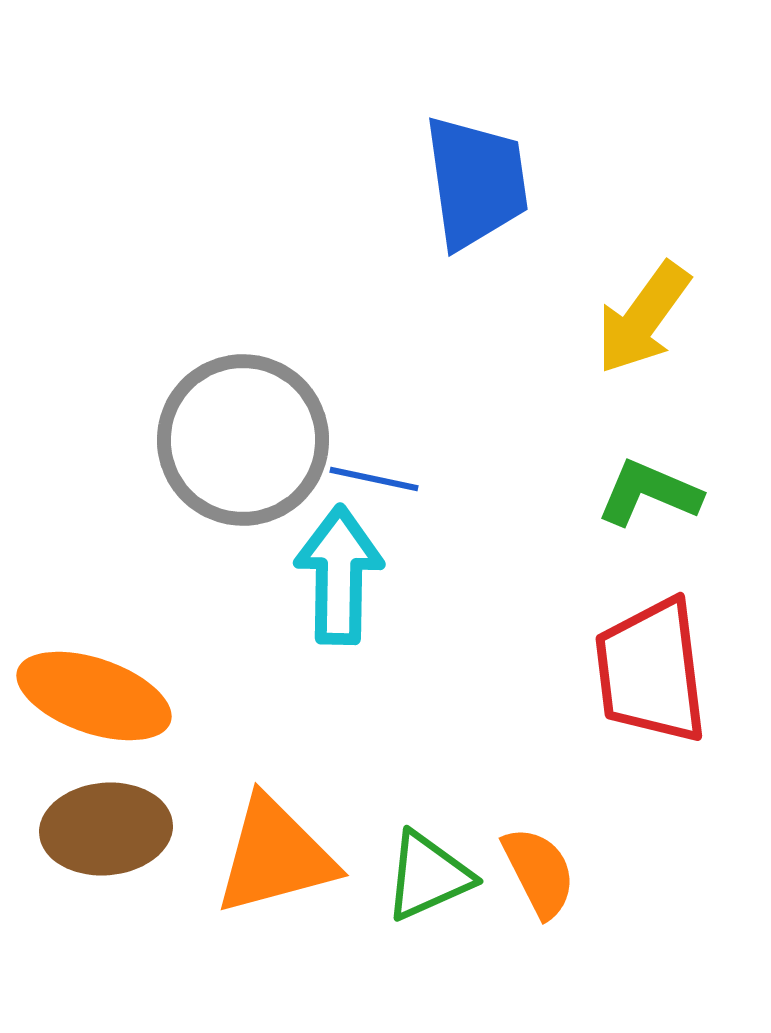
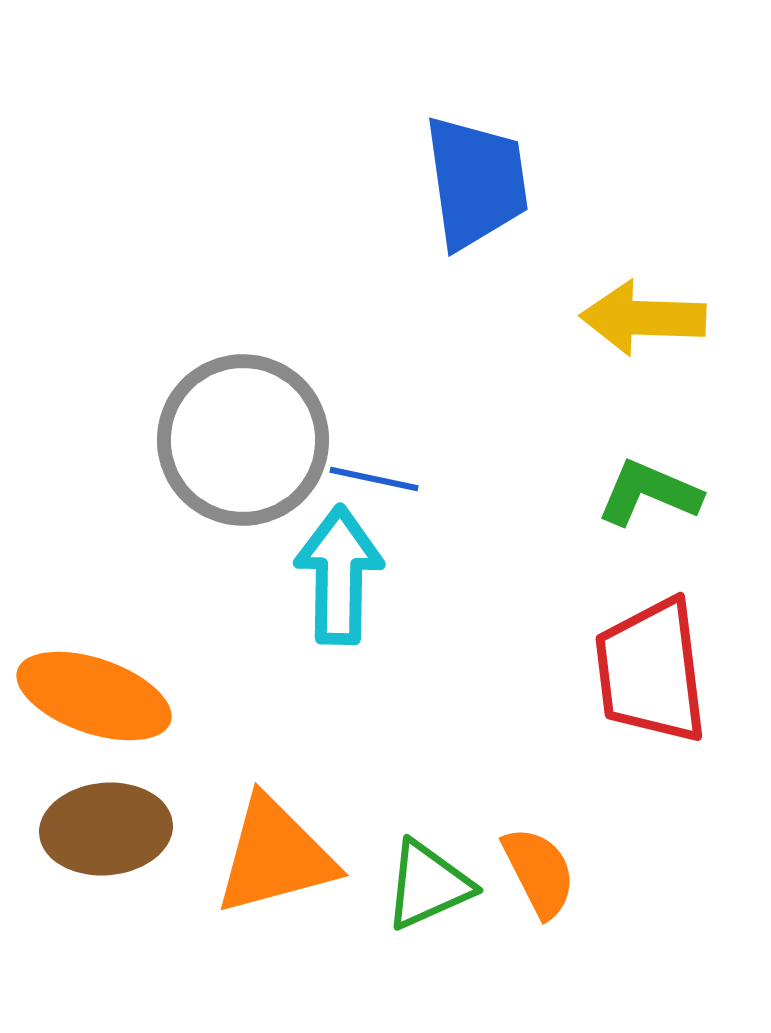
yellow arrow: rotated 56 degrees clockwise
green triangle: moved 9 px down
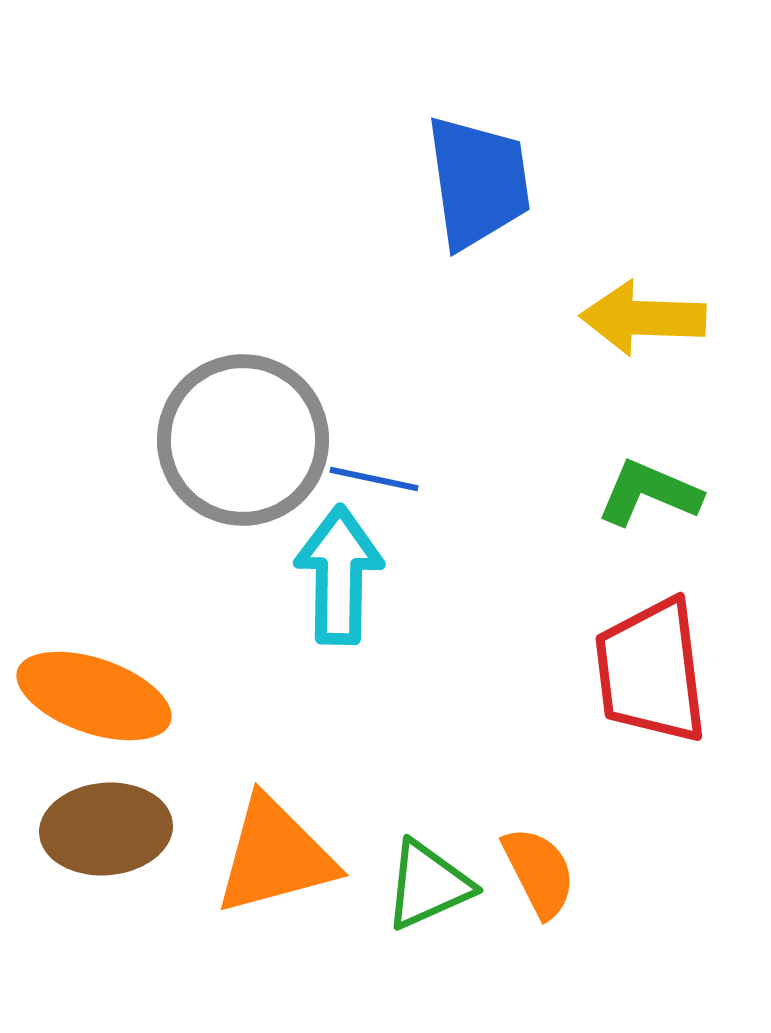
blue trapezoid: moved 2 px right
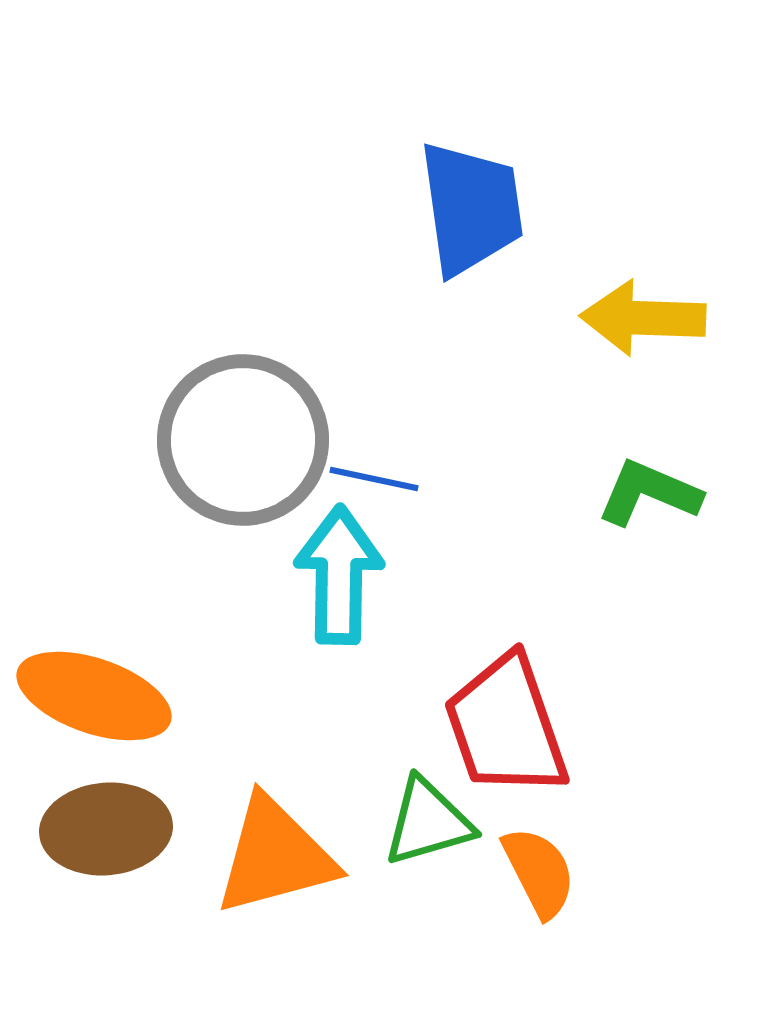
blue trapezoid: moved 7 px left, 26 px down
red trapezoid: moved 145 px left, 55 px down; rotated 12 degrees counterclockwise
green triangle: moved 63 px up; rotated 8 degrees clockwise
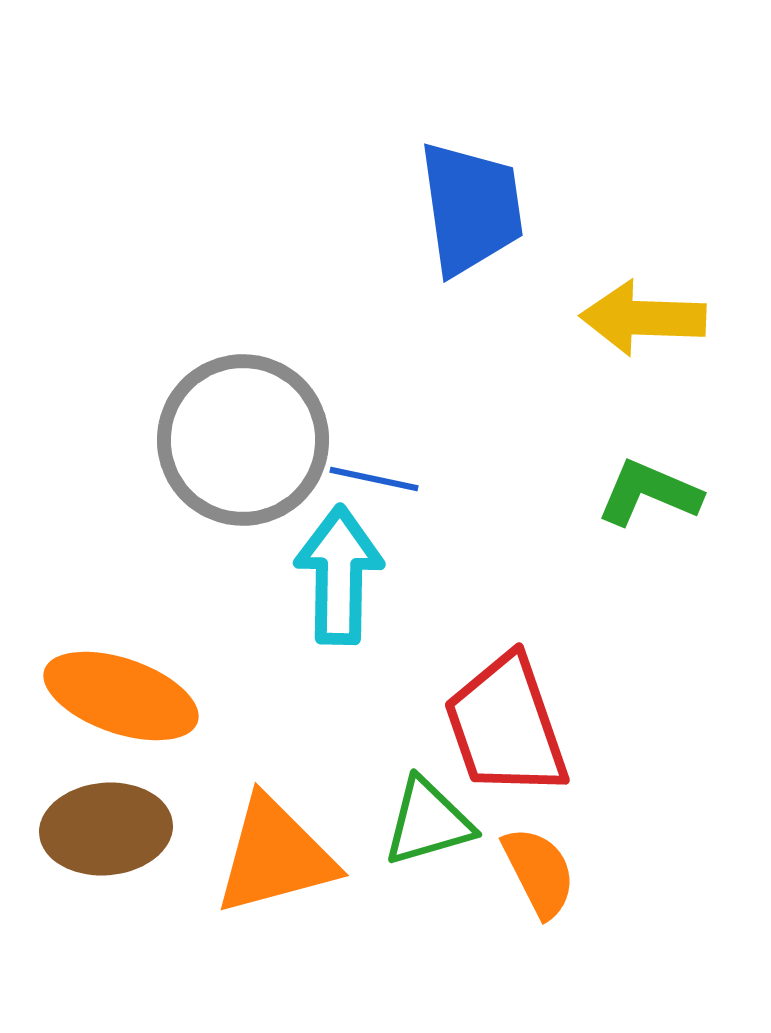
orange ellipse: moved 27 px right
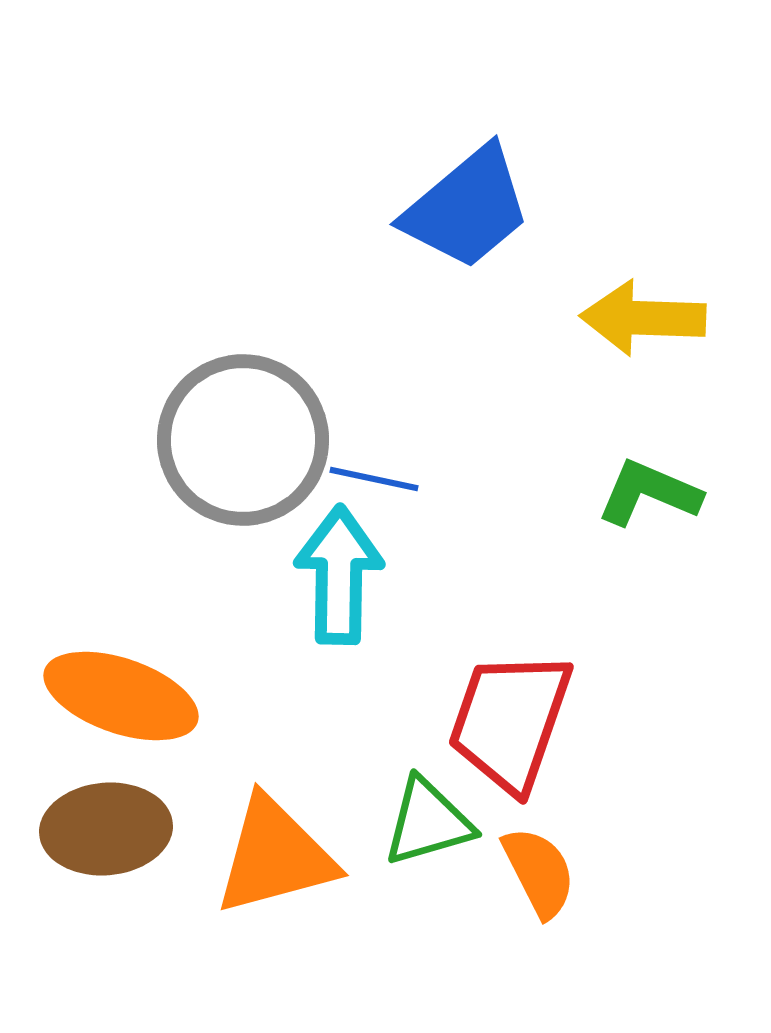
blue trapezoid: moved 4 px left; rotated 58 degrees clockwise
red trapezoid: moved 4 px right, 5 px up; rotated 38 degrees clockwise
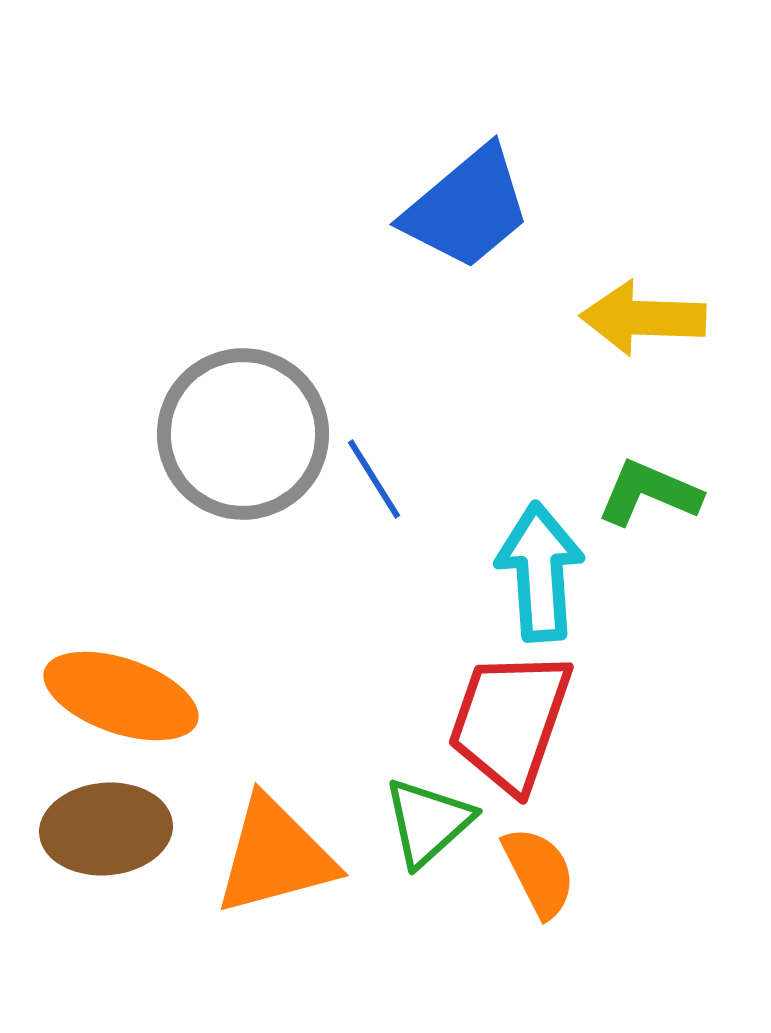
gray circle: moved 6 px up
blue line: rotated 46 degrees clockwise
cyan arrow: moved 201 px right, 3 px up; rotated 5 degrees counterclockwise
green triangle: rotated 26 degrees counterclockwise
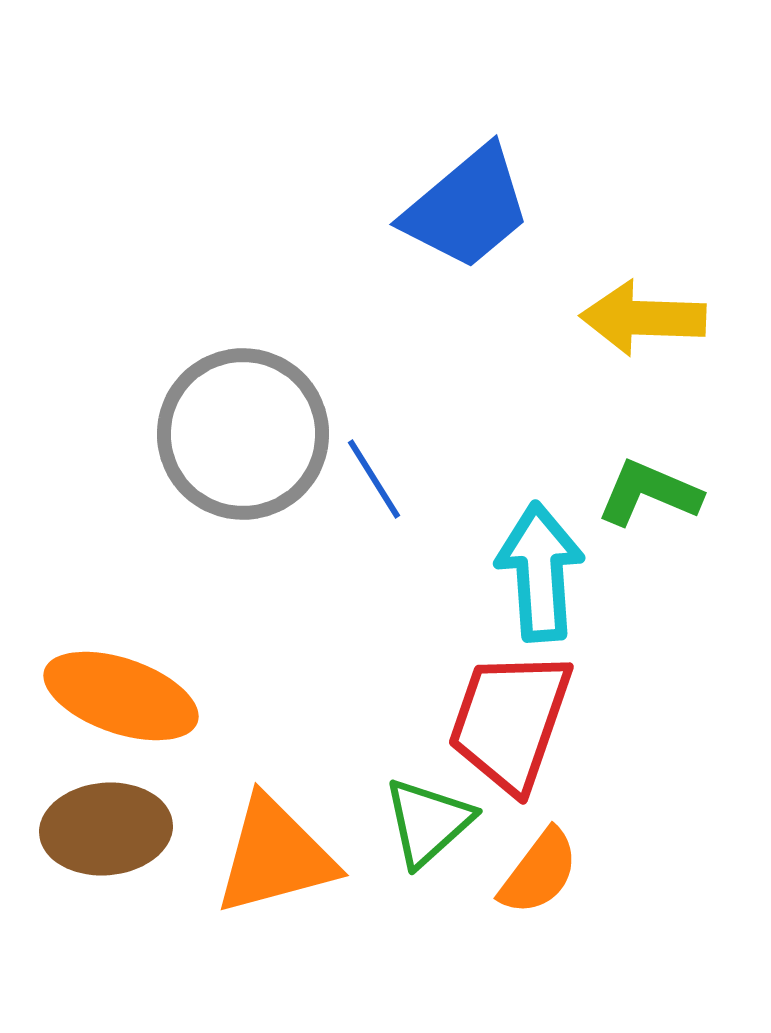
orange semicircle: rotated 64 degrees clockwise
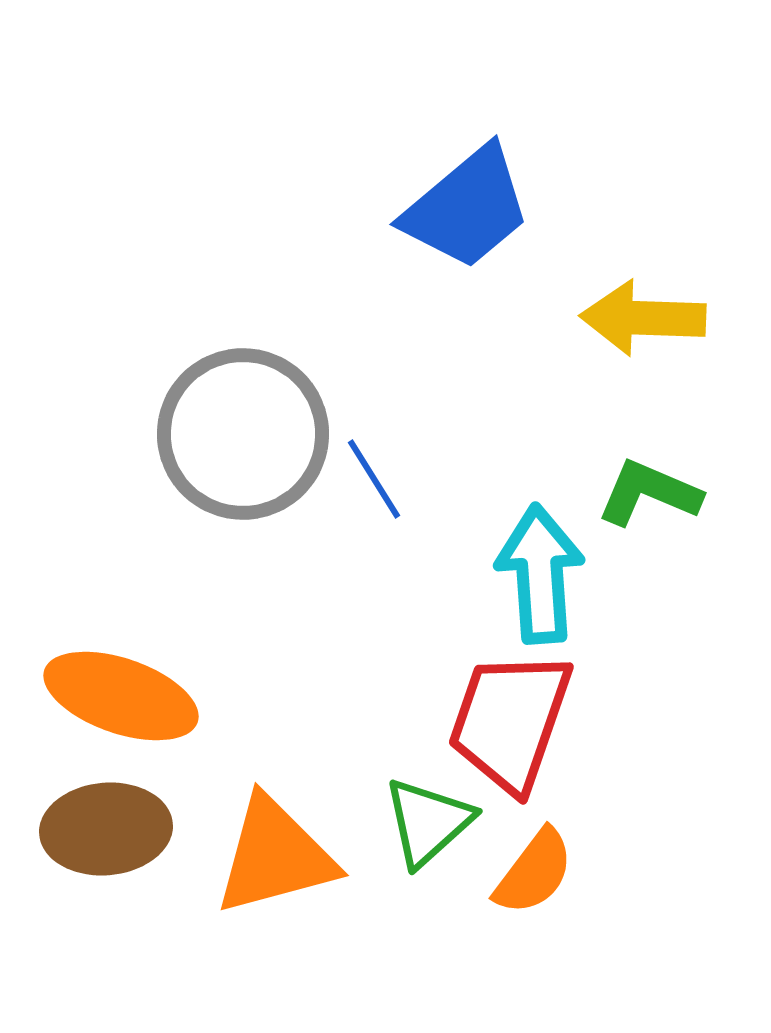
cyan arrow: moved 2 px down
orange semicircle: moved 5 px left
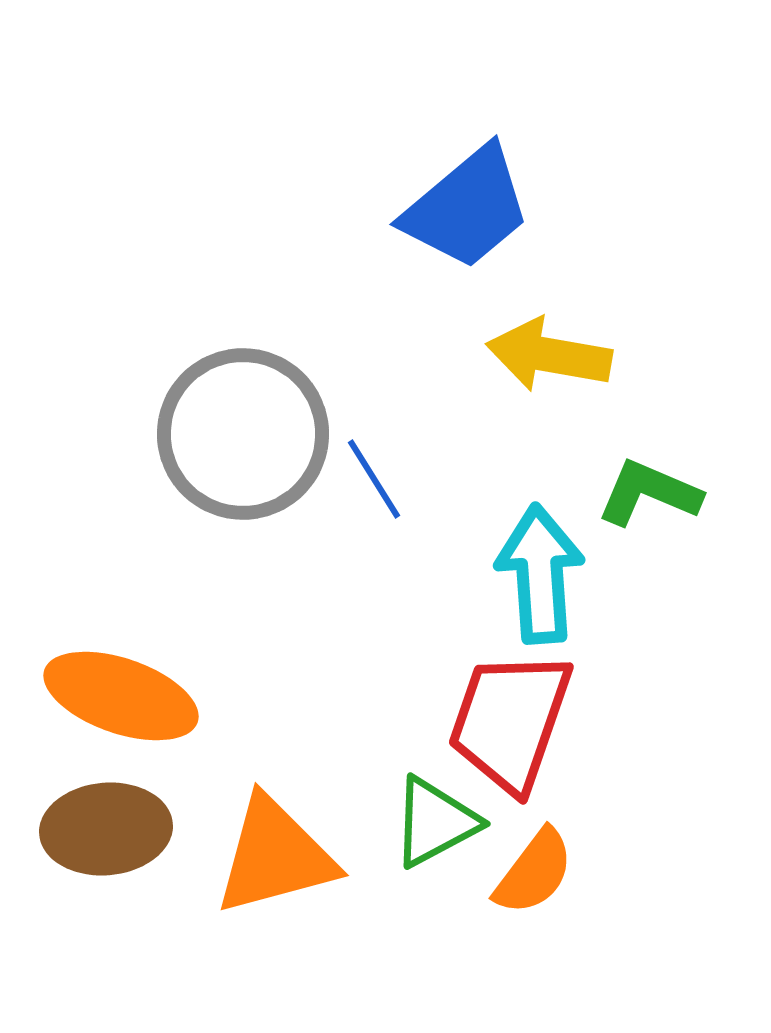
yellow arrow: moved 94 px left, 37 px down; rotated 8 degrees clockwise
green triangle: moved 7 px right; rotated 14 degrees clockwise
